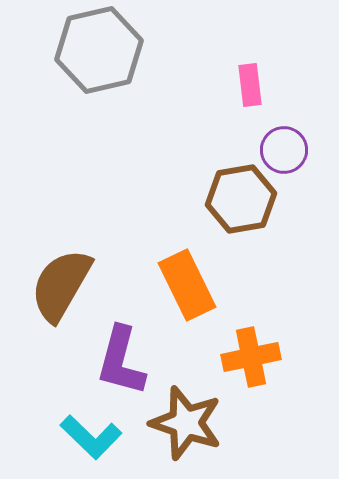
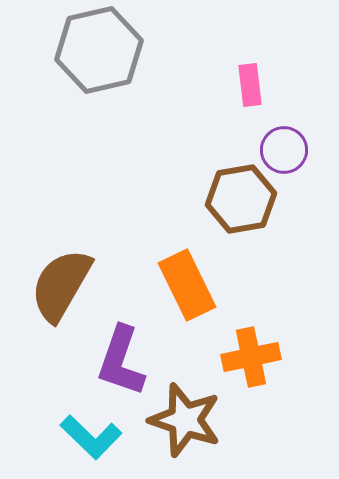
purple L-shape: rotated 4 degrees clockwise
brown star: moved 1 px left, 3 px up
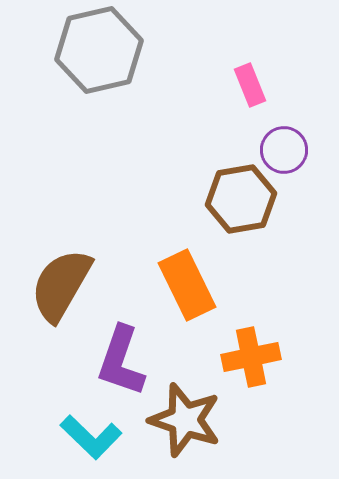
pink rectangle: rotated 15 degrees counterclockwise
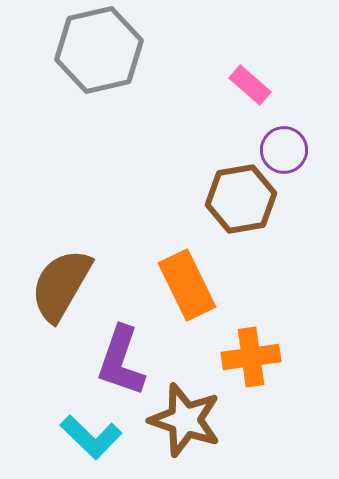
pink rectangle: rotated 27 degrees counterclockwise
orange cross: rotated 4 degrees clockwise
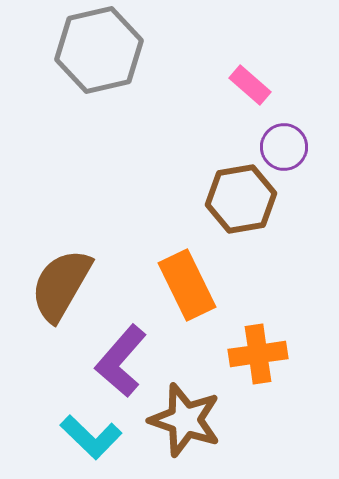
purple circle: moved 3 px up
orange cross: moved 7 px right, 3 px up
purple L-shape: rotated 22 degrees clockwise
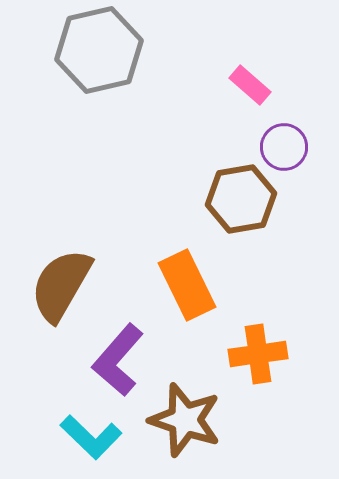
purple L-shape: moved 3 px left, 1 px up
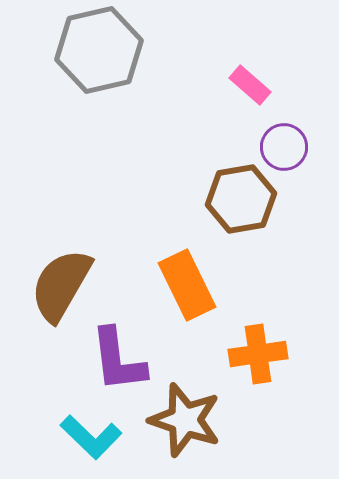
purple L-shape: rotated 48 degrees counterclockwise
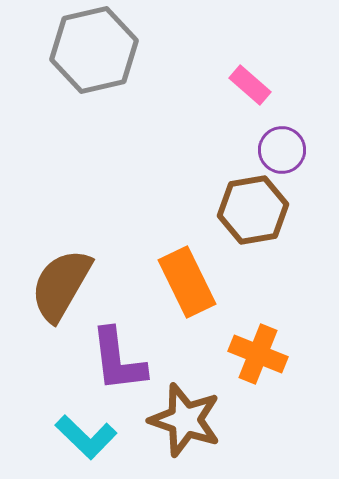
gray hexagon: moved 5 px left
purple circle: moved 2 px left, 3 px down
brown hexagon: moved 12 px right, 11 px down
orange rectangle: moved 3 px up
orange cross: rotated 30 degrees clockwise
cyan L-shape: moved 5 px left
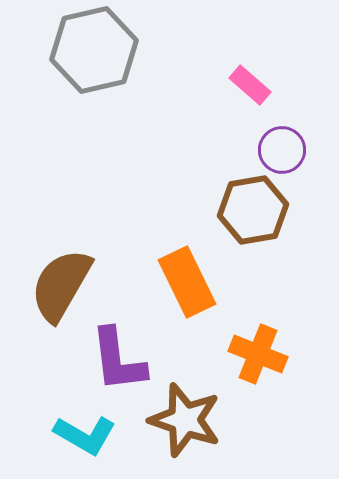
cyan L-shape: moved 1 px left, 2 px up; rotated 14 degrees counterclockwise
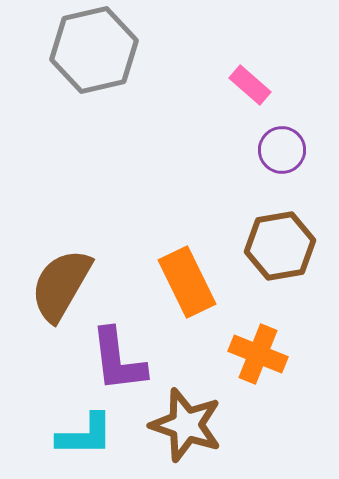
brown hexagon: moved 27 px right, 36 px down
brown star: moved 1 px right, 5 px down
cyan L-shape: rotated 30 degrees counterclockwise
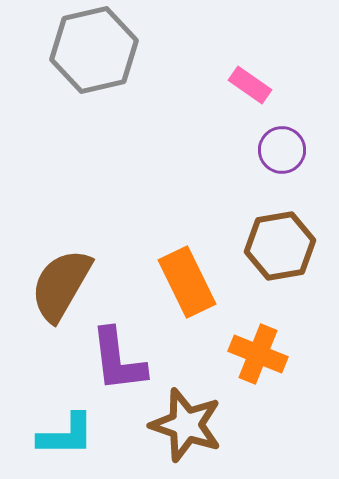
pink rectangle: rotated 6 degrees counterclockwise
cyan L-shape: moved 19 px left
